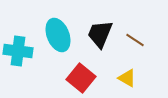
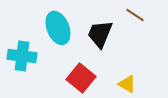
cyan ellipse: moved 7 px up
brown line: moved 25 px up
cyan cross: moved 4 px right, 5 px down
yellow triangle: moved 6 px down
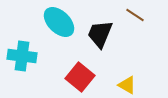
cyan ellipse: moved 1 px right, 6 px up; rotated 24 degrees counterclockwise
red square: moved 1 px left, 1 px up
yellow triangle: moved 1 px down
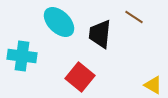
brown line: moved 1 px left, 2 px down
black trapezoid: rotated 16 degrees counterclockwise
yellow triangle: moved 26 px right
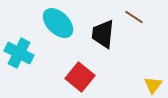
cyan ellipse: moved 1 px left, 1 px down
black trapezoid: moved 3 px right
cyan cross: moved 3 px left, 3 px up; rotated 20 degrees clockwise
yellow triangle: rotated 36 degrees clockwise
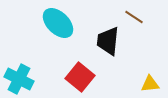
black trapezoid: moved 5 px right, 7 px down
cyan cross: moved 26 px down
yellow triangle: moved 3 px left, 1 px up; rotated 48 degrees clockwise
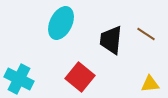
brown line: moved 12 px right, 17 px down
cyan ellipse: moved 3 px right; rotated 72 degrees clockwise
black trapezoid: moved 3 px right, 1 px up
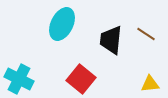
cyan ellipse: moved 1 px right, 1 px down
red square: moved 1 px right, 2 px down
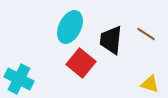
cyan ellipse: moved 8 px right, 3 px down
red square: moved 16 px up
yellow triangle: rotated 24 degrees clockwise
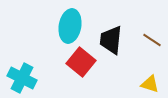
cyan ellipse: moved 1 px up; rotated 16 degrees counterclockwise
brown line: moved 6 px right, 6 px down
red square: moved 1 px up
cyan cross: moved 3 px right, 1 px up
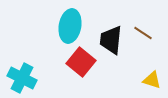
brown line: moved 9 px left, 7 px up
yellow triangle: moved 2 px right, 4 px up
